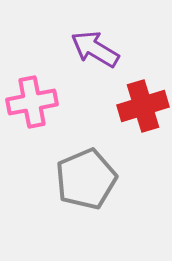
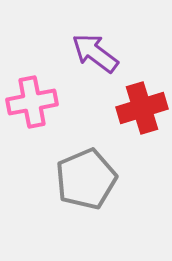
purple arrow: moved 4 px down; rotated 6 degrees clockwise
red cross: moved 1 px left, 2 px down
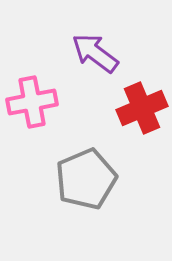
red cross: rotated 6 degrees counterclockwise
